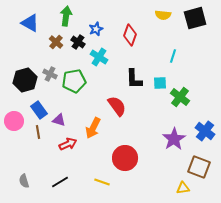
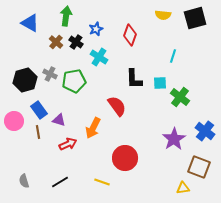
black cross: moved 2 px left
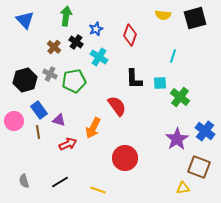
blue triangle: moved 5 px left, 3 px up; rotated 18 degrees clockwise
brown cross: moved 2 px left, 5 px down
purple star: moved 3 px right
yellow line: moved 4 px left, 8 px down
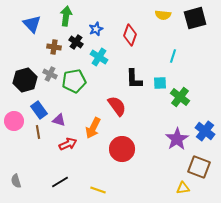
blue triangle: moved 7 px right, 4 px down
brown cross: rotated 32 degrees counterclockwise
red circle: moved 3 px left, 9 px up
gray semicircle: moved 8 px left
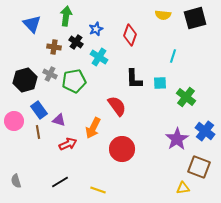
green cross: moved 6 px right
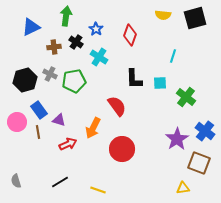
blue triangle: moved 1 px left, 3 px down; rotated 48 degrees clockwise
blue star: rotated 16 degrees counterclockwise
brown cross: rotated 16 degrees counterclockwise
pink circle: moved 3 px right, 1 px down
brown square: moved 4 px up
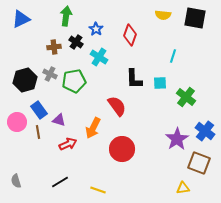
black square: rotated 25 degrees clockwise
blue triangle: moved 10 px left, 8 px up
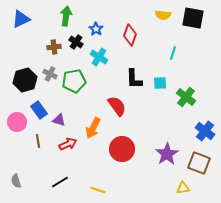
black square: moved 2 px left
cyan line: moved 3 px up
brown line: moved 9 px down
purple star: moved 10 px left, 15 px down
